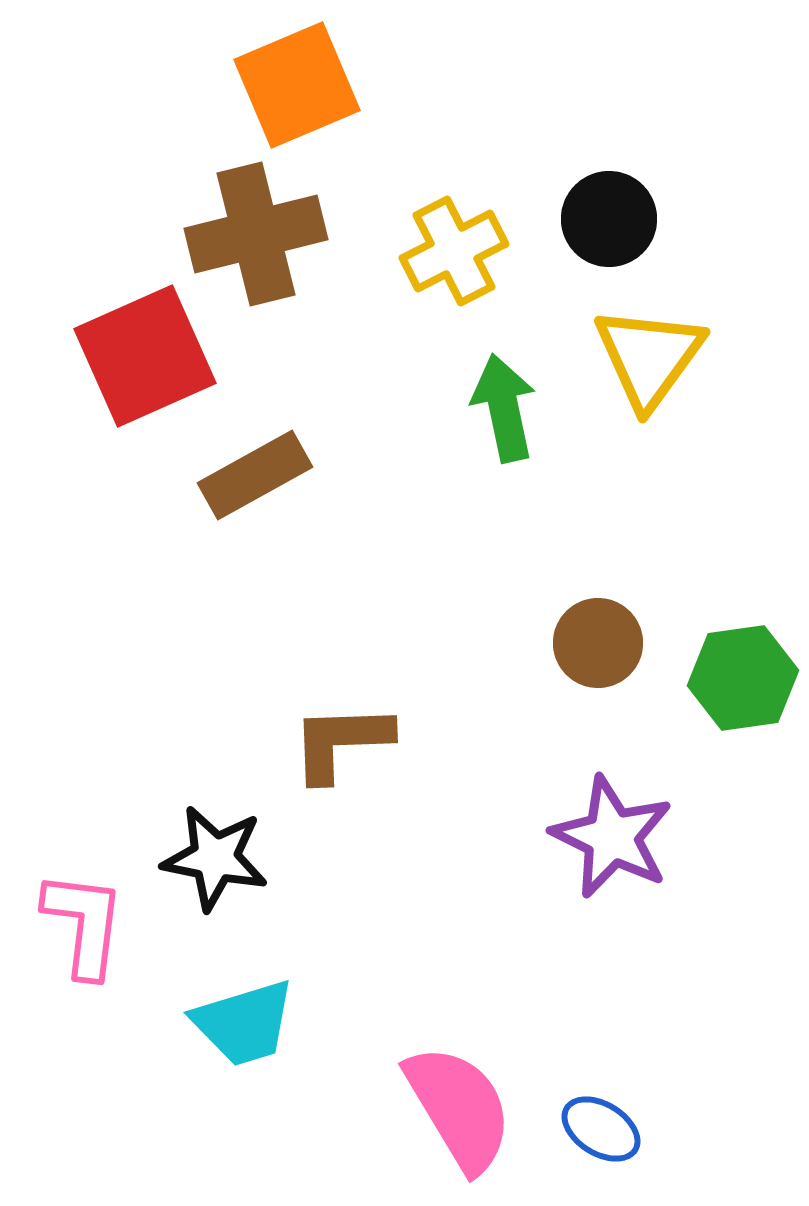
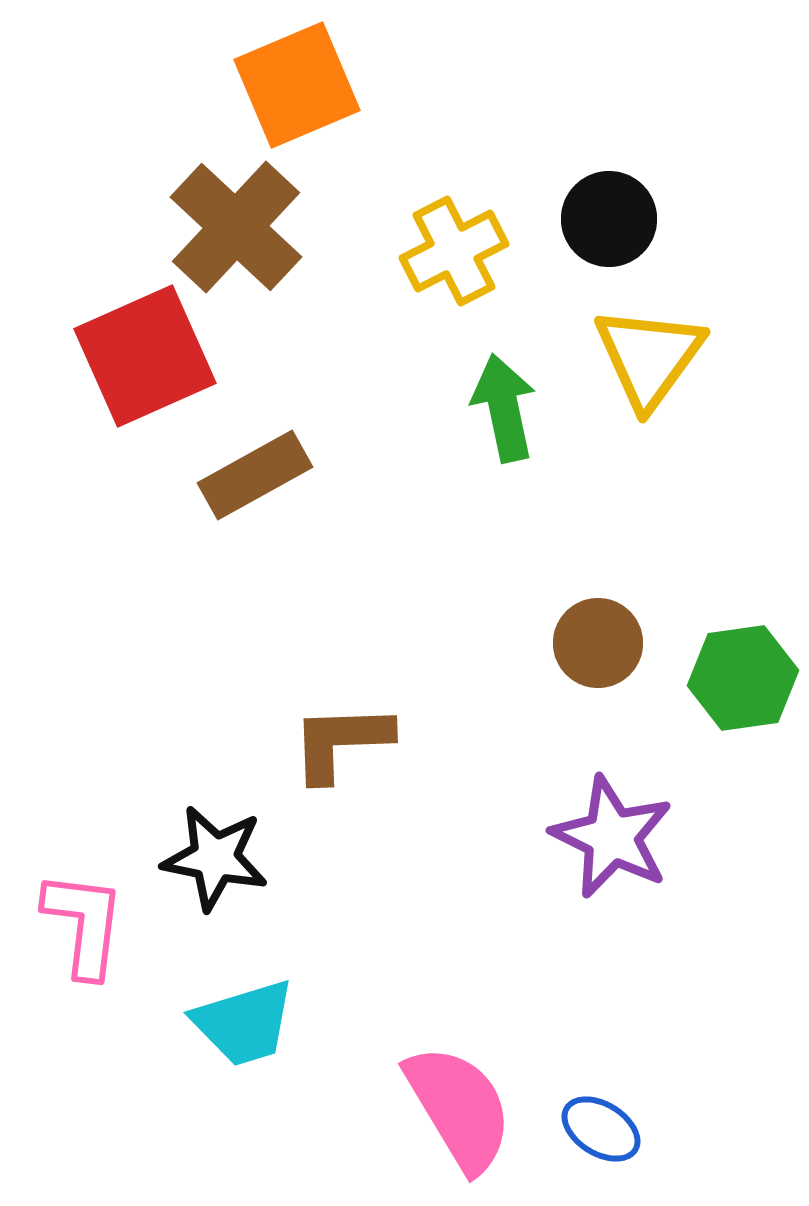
brown cross: moved 20 px left, 7 px up; rotated 33 degrees counterclockwise
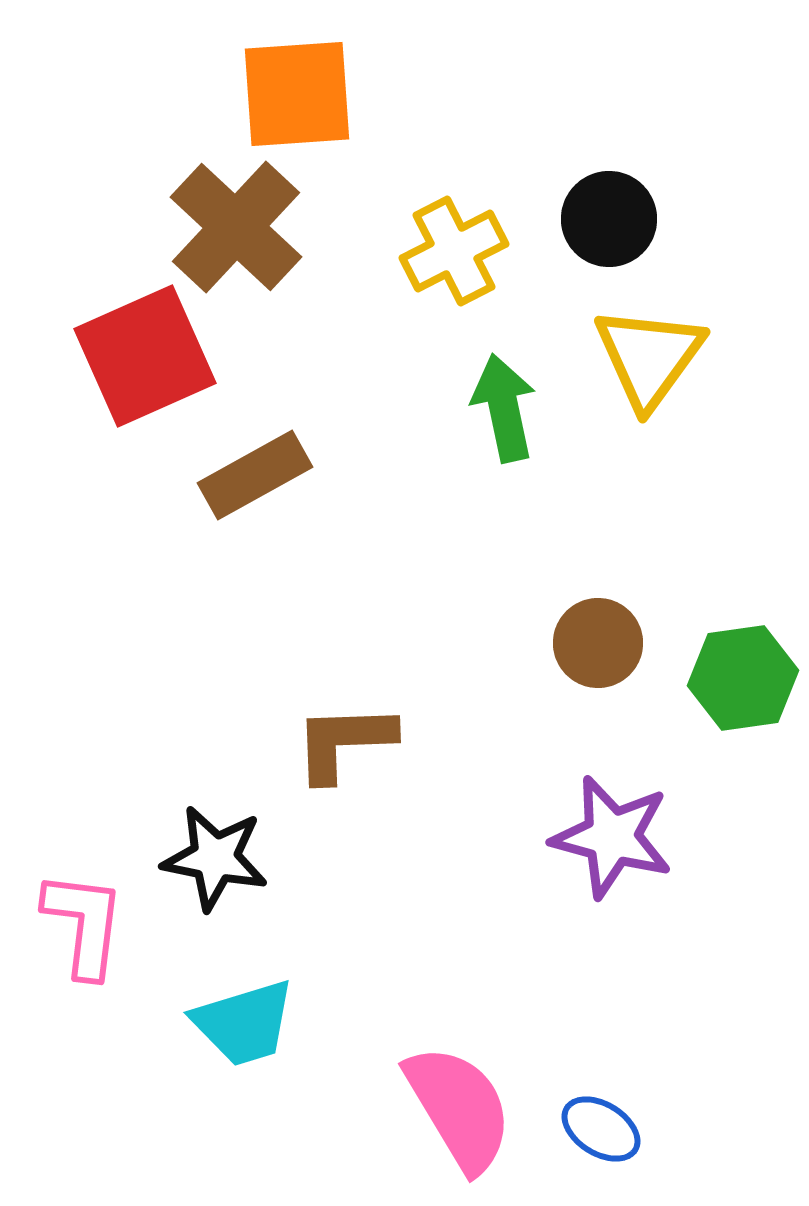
orange square: moved 9 px down; rotated 19 degrees clockwise
brown L-shape: moved 3 px right
purple star: rotated 11 degrees counterclockwise
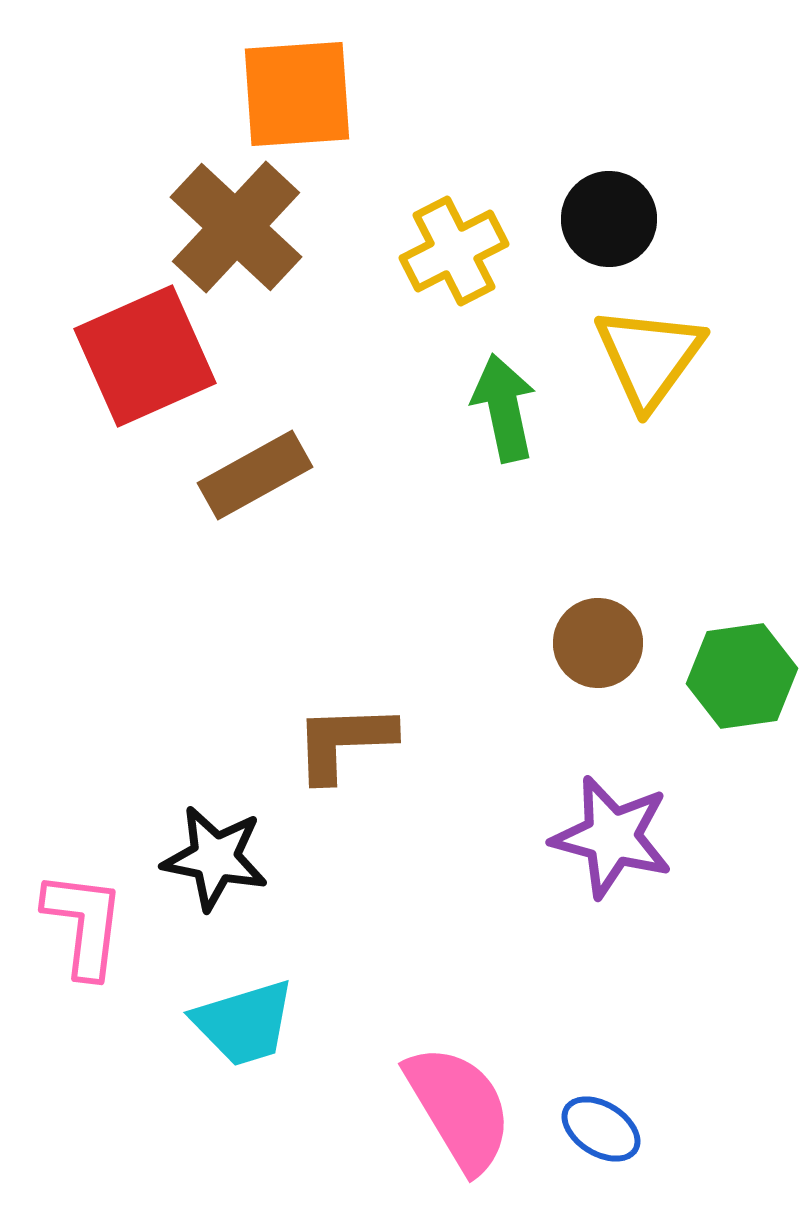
green hexagon: moved 1 px left, 2 px up
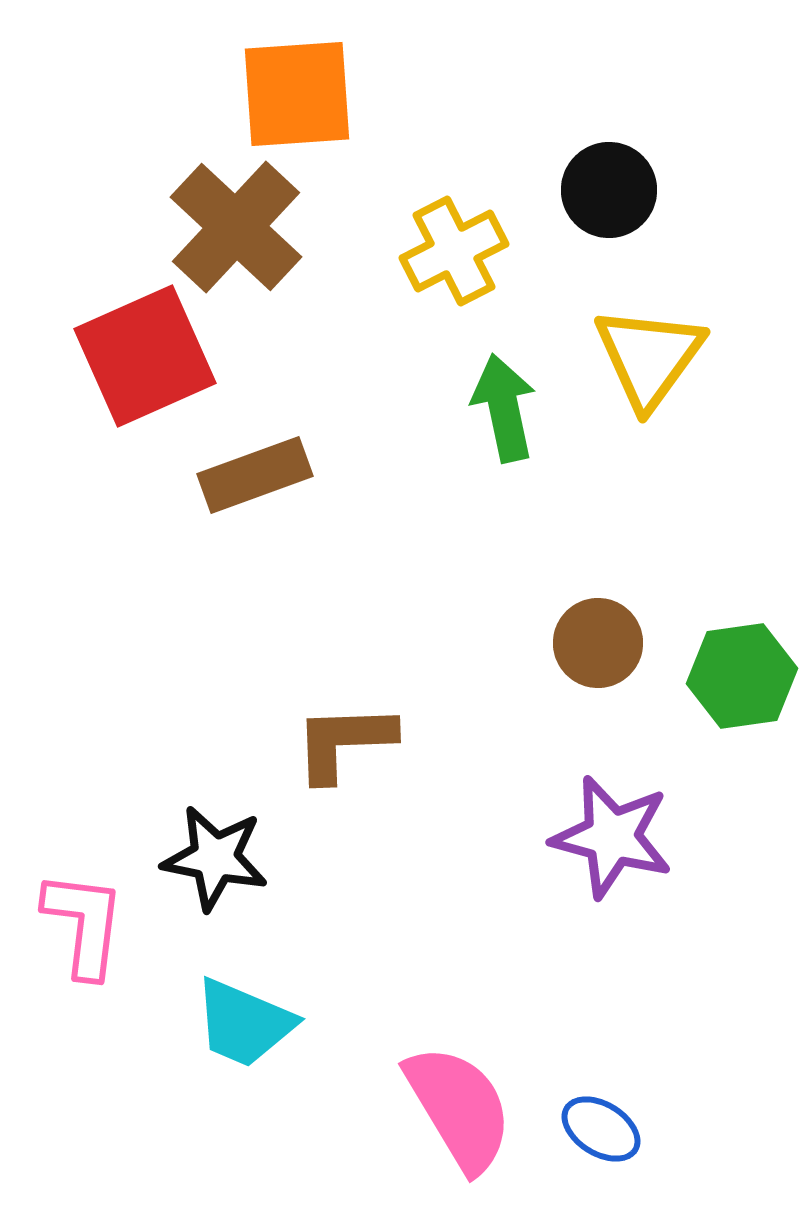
black circle: moved 29 px up
brown rectangle: rotated 9 degrees clockwise
cyan trapezoid: rotated 40 degrees clockwise
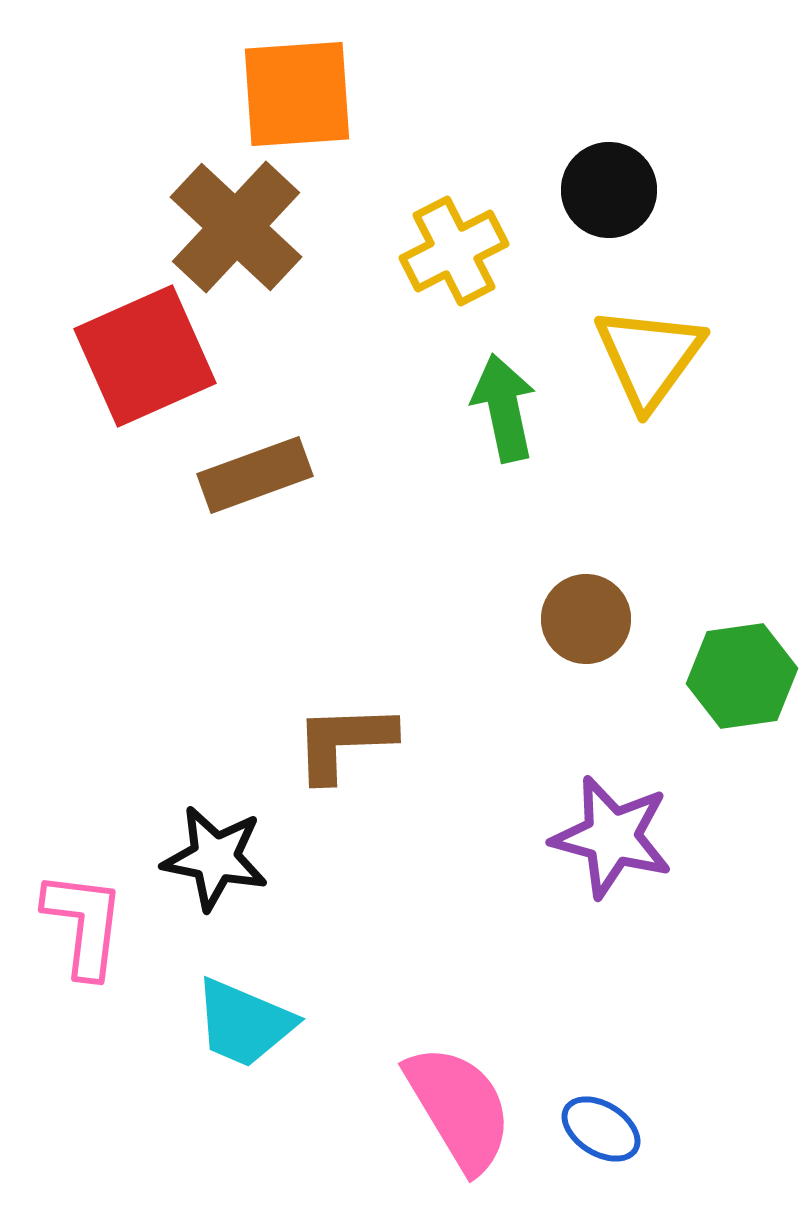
brown circle: moved 12 px left, 24 px up
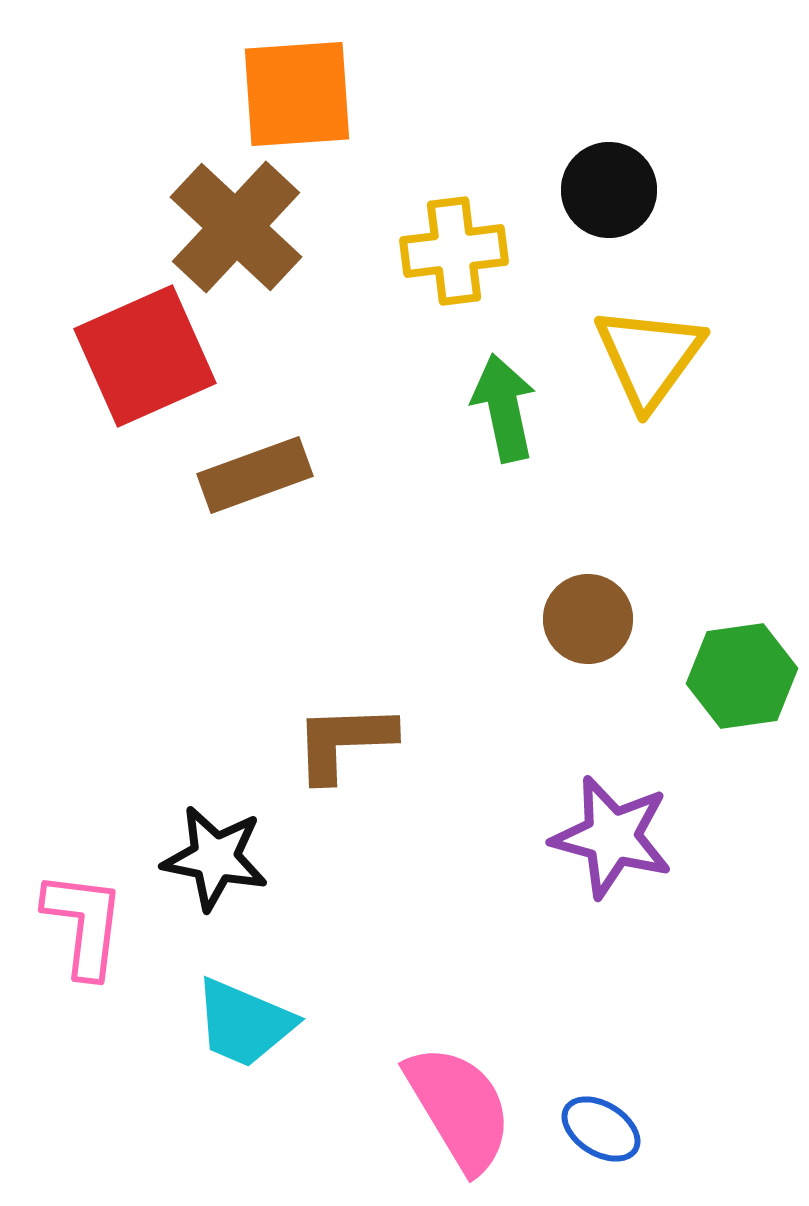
yellow cross: rotated 20 degrees clockwise
brown circle: moved 2 px right
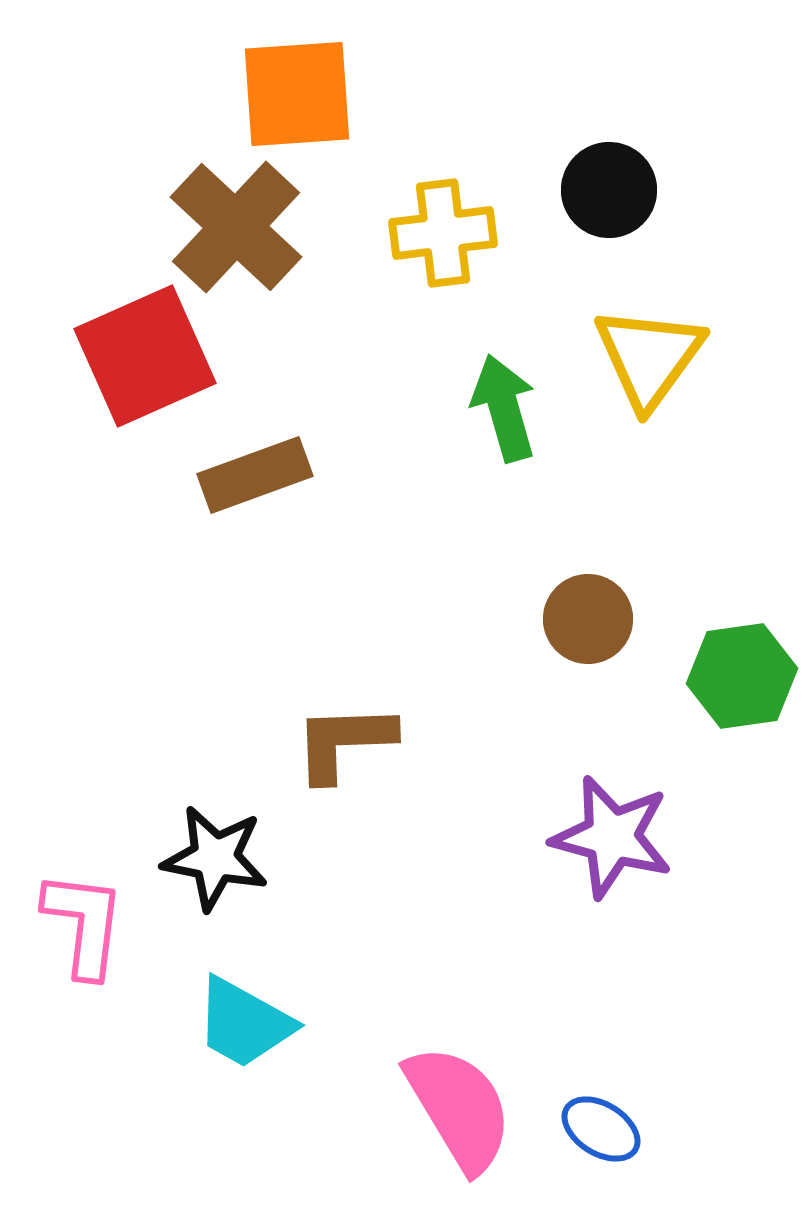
yellow cross: moved 11 px left, 18 px up
green arrow: rotated 4 degrees counterclockwise
cyan trapezoid: rotated 6 degrees clockwise
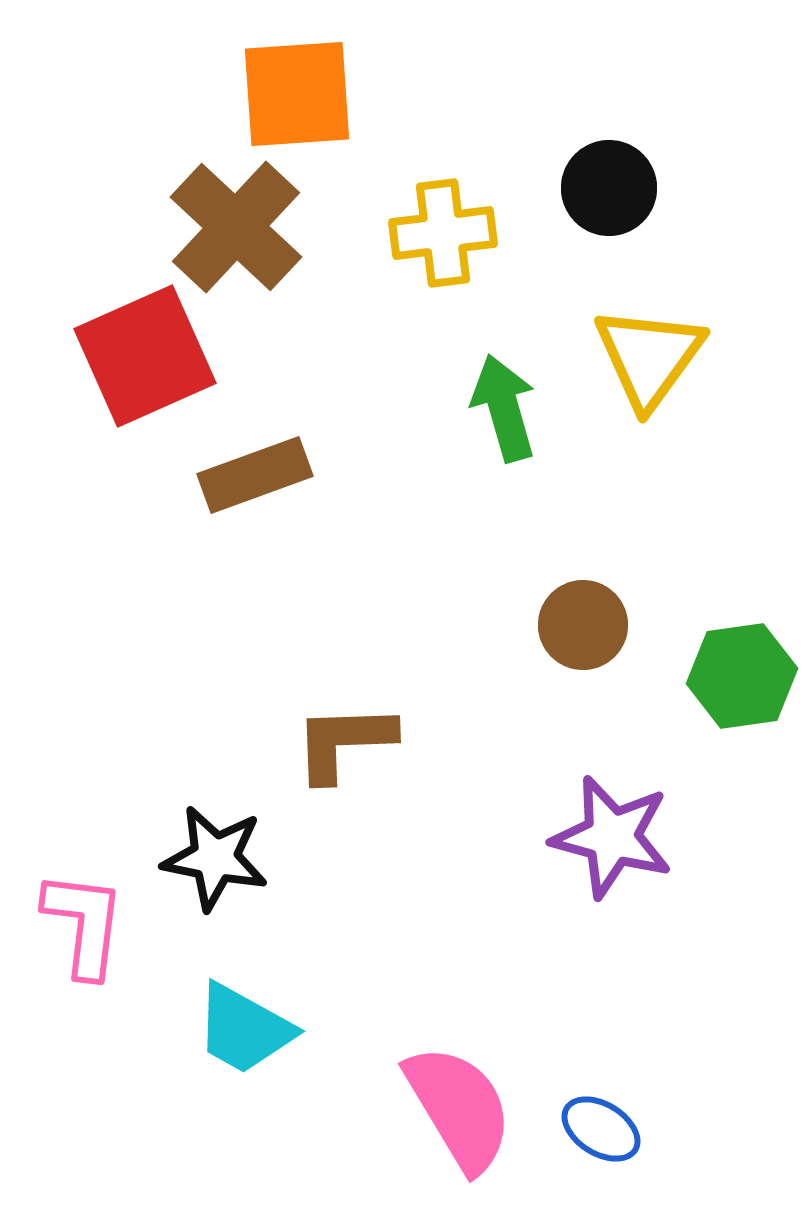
black circle: moved 2 px up
brown circle: moved 5 px left, 6 px down
cyan trapezoid: moved 6 px down
